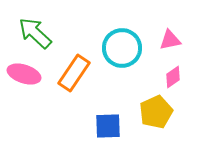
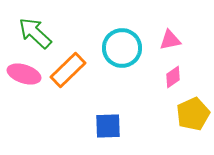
orange rectangle: moved 6 px left, 3 px up; rotated 12 degrees clockwise
yellow pentagon: moved 37 px right, 2 px down
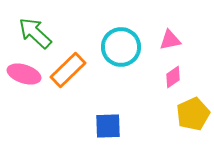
cyan circle: moved 1 px left, 1 px up
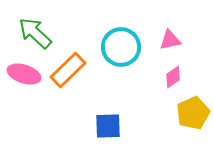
yellow pentagon: moved 1 px up
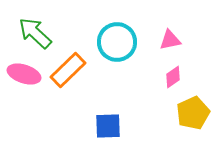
cyan circle: moved 4 px left, 5 px up
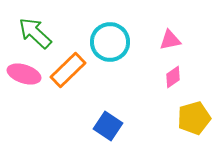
cyan circle: moved 7 px left
yellow pentagon: moved 1 px right, 5 px down; rotated 8 degrees clockwise
blue square: rotated 36 degrees clockwise
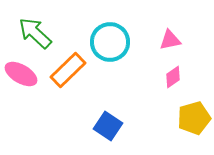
pink ellipse: moved 3 px left; rotated 12 degrees clockwise
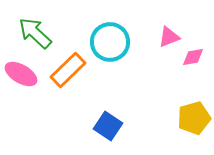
pink triangle: moved 1 px left, 3 px up; rotated 10 degrees counterclockwise
pink diamond: moved 20 px right, 20 px up; rotated 25 degrees clockwise
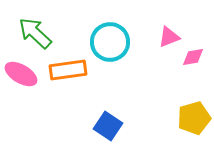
orange rectangle: rotated 36 degrees clockwise
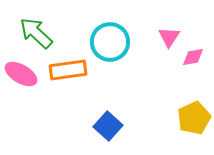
green arrow: moved 1 px right
pink triangle: rotated 35 degrees counterclockwise
yellow pentagon: rotated 8 degrees counterclockwise
blue square: rotated 8 degrees clockwise
